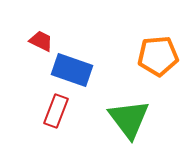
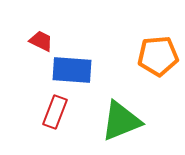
blue rectangle: rotated 15 degrees counterclockwise
red rectangle: moved 1 px left, 1 px down
green triangle: moved 8 px left, 2 px down; rotated 45 degrees clockwise
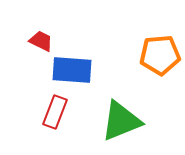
orange pentagon: moved 2 px right, 1 px up
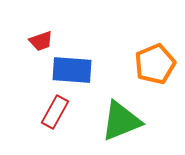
red trapezoid: rotated 135 degrees clockwise
orange pentagon: moved 5 px left, 9 px down; rotated 18 degrees counterclockwise
red rectangle: rotated 8 degrees clockwise
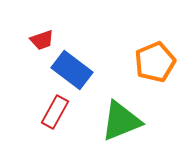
red trapezoid: moved 1 px right, 1 px up
orange pentagon: moved 2 px up
blue rectangle: rotated 33 degrees clockwise
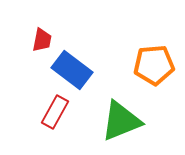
red trapezoid: rotated 60 degrees counterclockwise
orange pentagon: moved 1 px left, 3 px down; rotated 18 degrees clockwise
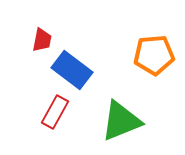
orange pentagon: moved 10 px up
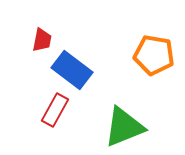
orange pentagon: rotated 15 degrees clockwise
red rectangle: moved 2 px up
green triangle: moved 3 px right, 6 px down
